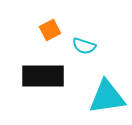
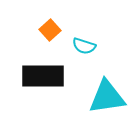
orange square: rotated 15 degrees counterclockwise
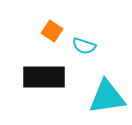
orange square: moved 2 px right, 1 px down; rotated 15 degrees counterclockwise
black rectangle: moved 1 px right, 1 px down
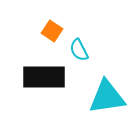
cyan semicircle: moved 5 px left, 4 px down; rotated 45 degrees clockwise
